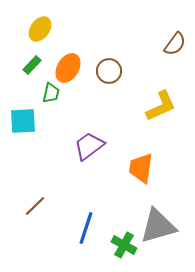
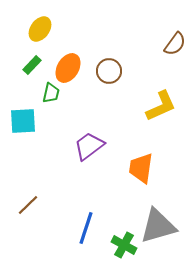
brown line: moved 7 px left, 1 px up
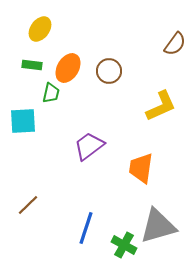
green rectangle: rotated 54 degrees clockwise
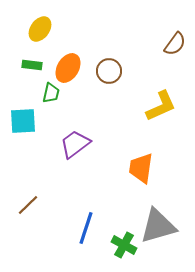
purple trapezoid: moved 14 px left, 2 px up
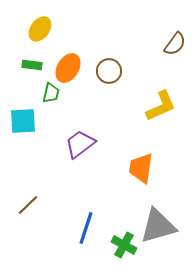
purple trapezoid: moved 5 px right
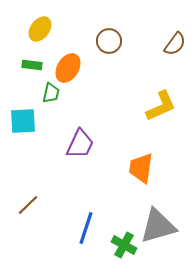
brown circle: moved 30 px up
purple trapezoid: rotated 152 degrees clockwise
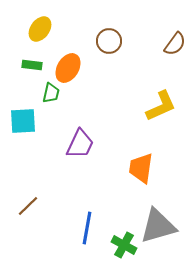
brown line: moved 1 px down
blue line: moved 1 px right; rotated 8 degrees counterclockwise
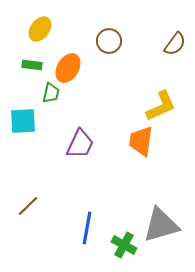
orange trapezoid: moved 27 px up
gray triangle: moved 3 px right, 1 px up
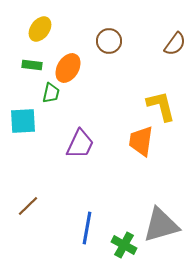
yellow L-shape: rotated 80 degrees counterclockwise
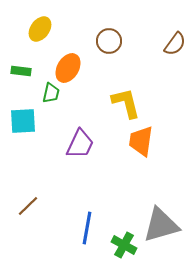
green rectangle: moved 11 px left, 6 px down
yellow L-shape: moved 35 px left, 3 px up
